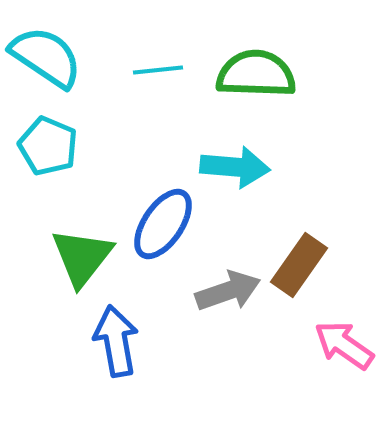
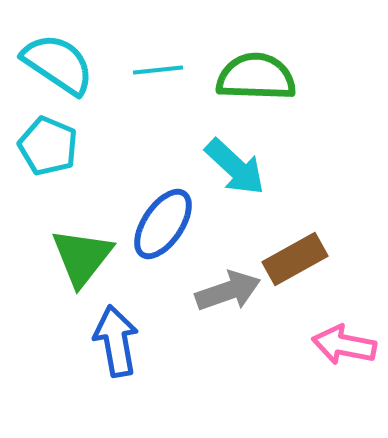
cyan semicircle: moved 12 px right, 7 px down
green semicircle: moved 3 px down
cyan arrow: rotated 38 degrees clockwise
brown rectangle: moved 4 px left, 6 px up; rotated 26 degrees clockwise
pink arrow: rotated 24 degrees counterclockwise
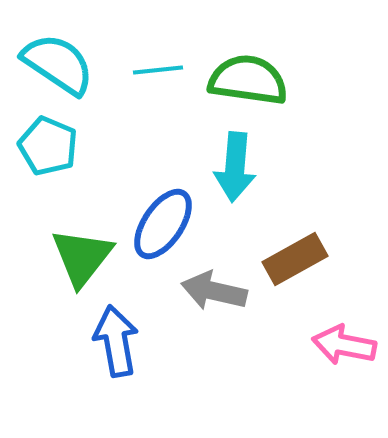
green semicircle: moved 8 px left, 3 px down; rotated 6 degrees clockwise
cyan arrow: rotated 52 degrees clockwise
gray arrow: moved 14 px left; rotated 148 degrees counterclockwise
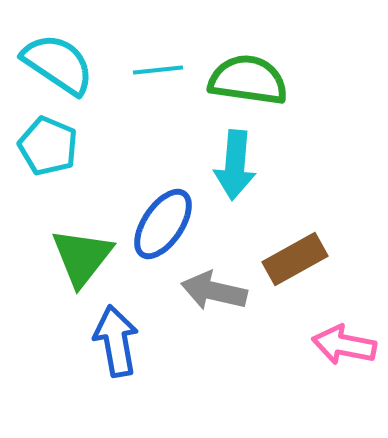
cyan arrow: moved 2 px up
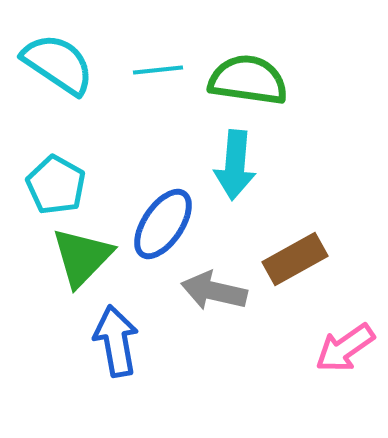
cyan pentagon: moved 8 px right, 39 px down; rotated 6 degrees clockwise
green triangle: rotated 6 degrees clockwise
pink arrow: moved 1 px right, 3 px down; rotated 46 degrees counterclockwise
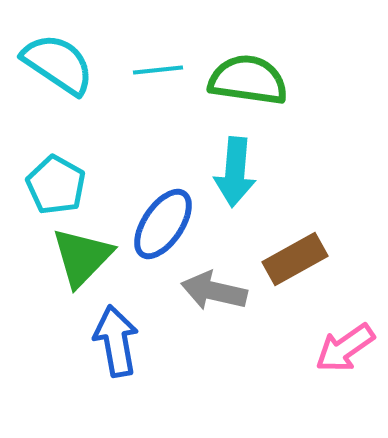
cyan arrow: moved 7 px down
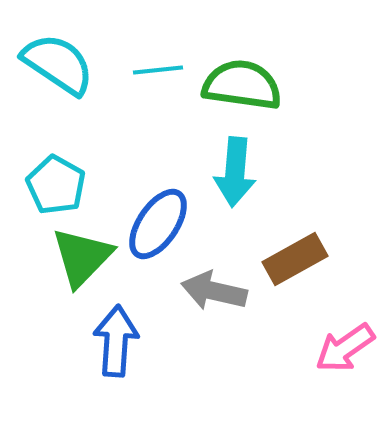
green semicircle: moved 6 px left, 5 px down
blue ellipse: moved 5 px left
blue arrow: rotated 14 degrees clockwise
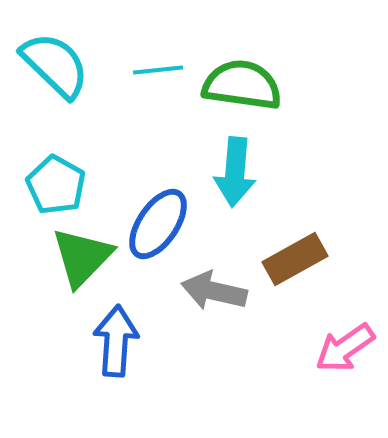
cyan semicircle: moved 3 px left, 1 px down; rotated 10 degrees clockwise
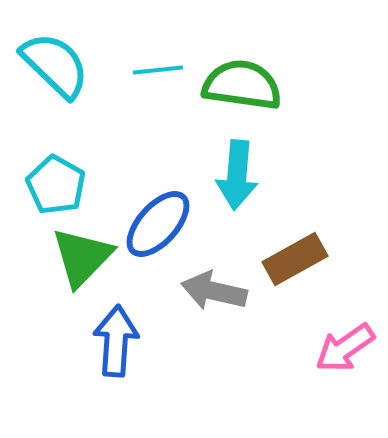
cyan arrow: moved 2 px right, 3 px down
blue ellipse: rotated 8 degrees clockwise
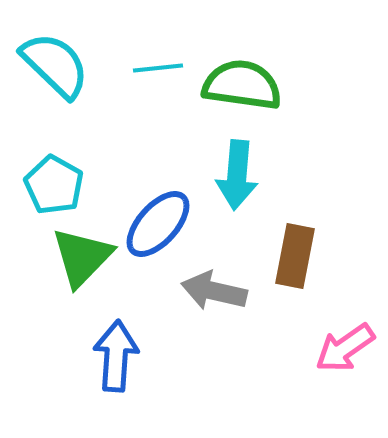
cyan line: moved 2 px up
cyan pentagon: moved 2 px left
brown rectangle: moved 3 px up; rotated 50 degrees counterclockwise
blue arrow: moved 15 px down
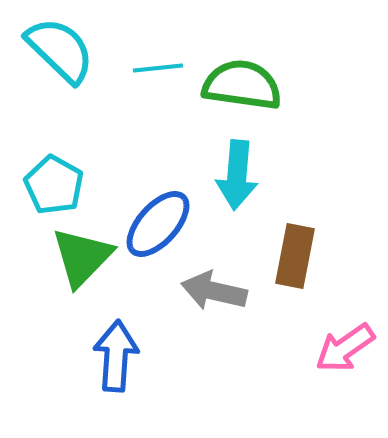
cyan semicircle: moved 5 px right, 15 px up
